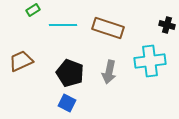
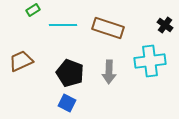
black cross: moved 2 px left; rotated 21 degrees clockwise
gray arrow: rotated 10 degrees counterclockwise
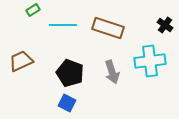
gray arrow: moved 3 px right; rotated 20 degrees counterclockwise
